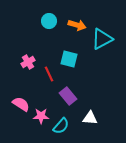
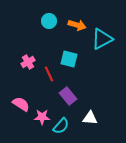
pink star: moved 1 px right, 1 px down
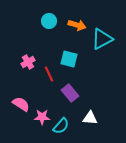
purple rectangle: moved 2 px right, 3 px up
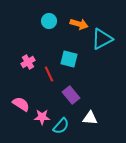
orange arrow: moved 2 px right, 1 px up
purple rectangle: moved 1 px right, 2 px down
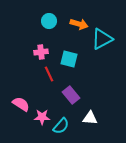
pink cross: moved 13 px right, 10 px up; rotated 24 degrees clockwise
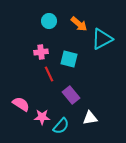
orange arrow: rotated 24 degrees clockwise
white triangle: rotated 14 degrees counterclockwise
